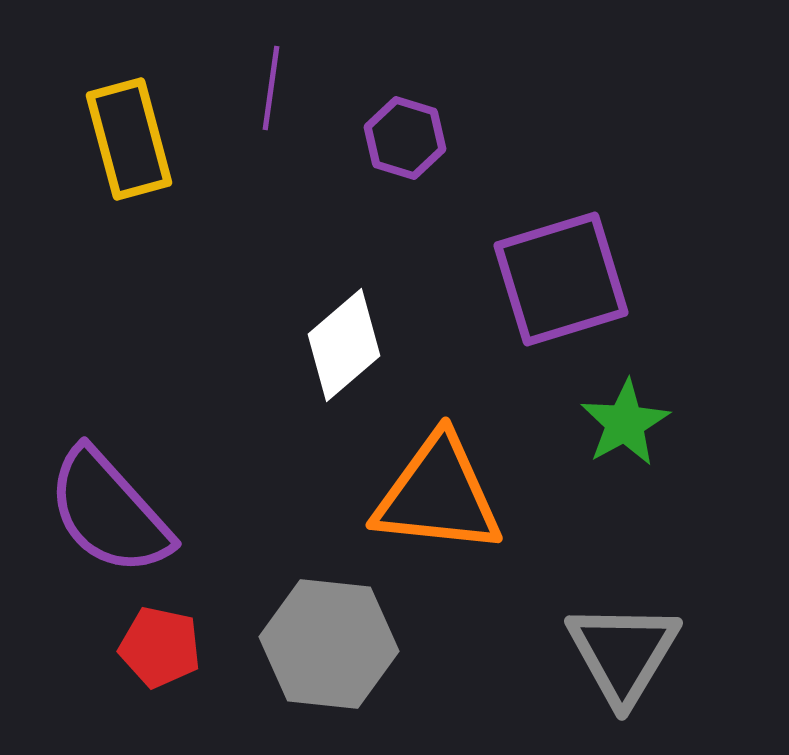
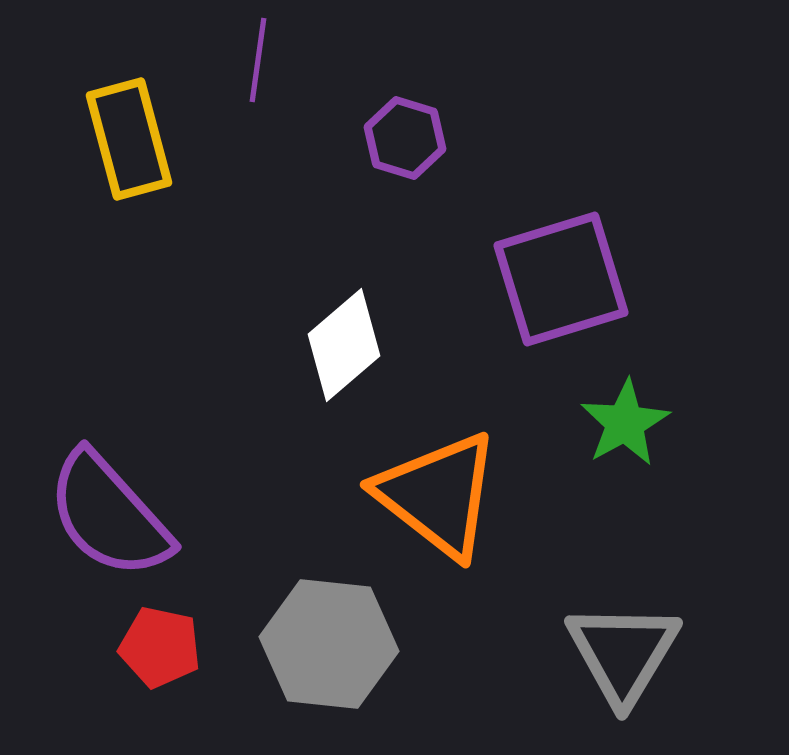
purple line: moved 13 px left, 28 px up
orange triangle: rotated 32 degrees clockwise
purple semicircle: moved 3 px down
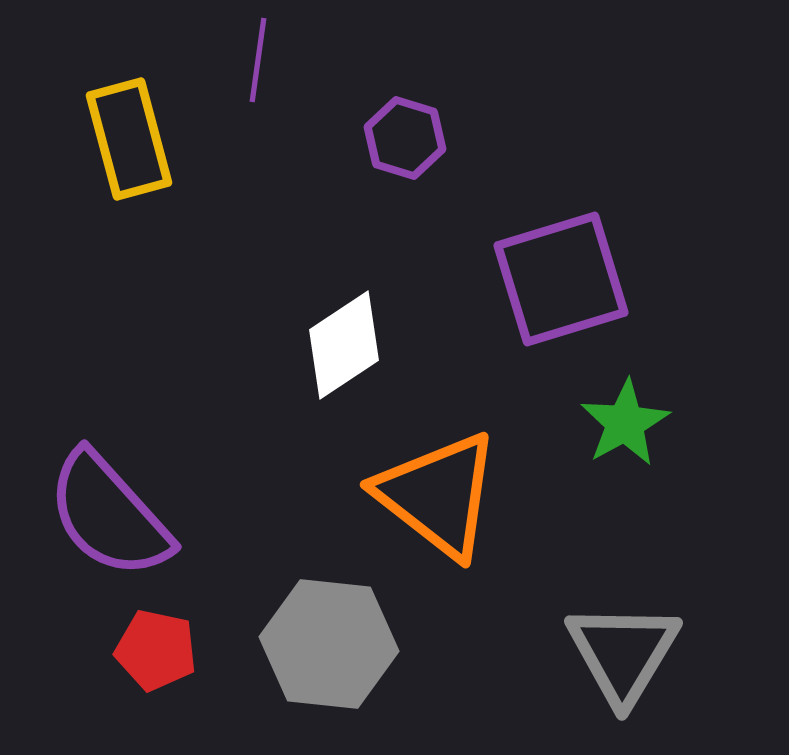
white diamond: rotated 7 degrees clockwise
red pentagon: moved 4 px left, 3 px down
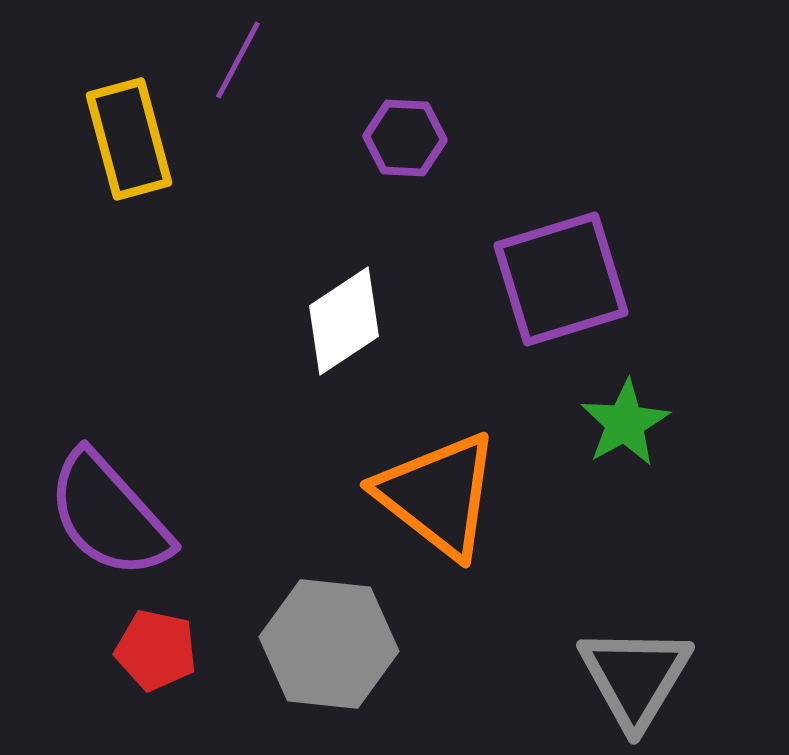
purple line: moved 20 px left; rotated 20 degrees clockwise
purple hexagon: rotated 14 degrees counterclockwise
white diamond: moved 24 px up
gray triangle: moved 12 px right, 24 px down
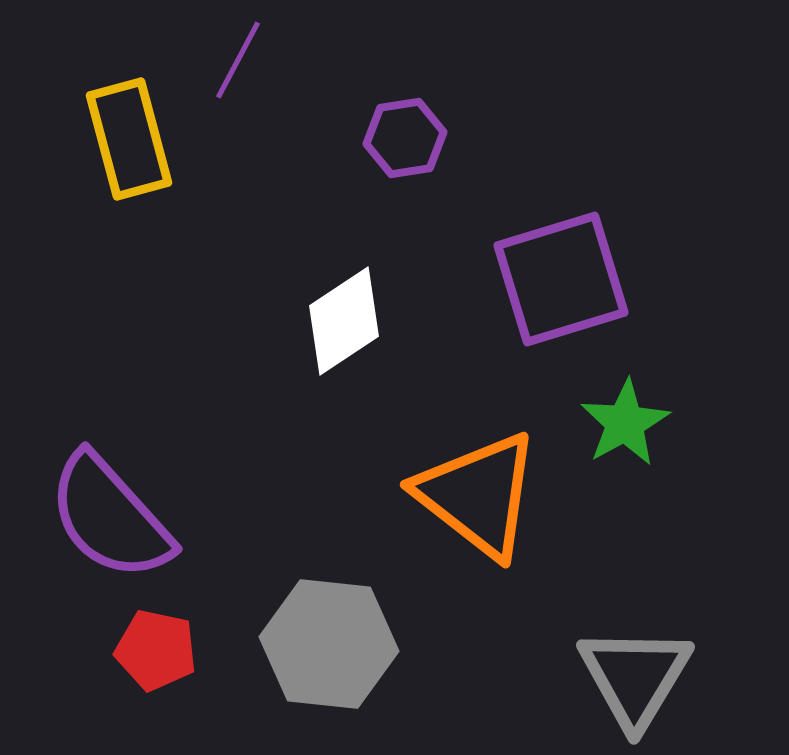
purple hexagon: rotated 12 degrees counterclockwise
orange triangle: moved 40 px right
purple semicircle: moved 1 px right, 2 px down
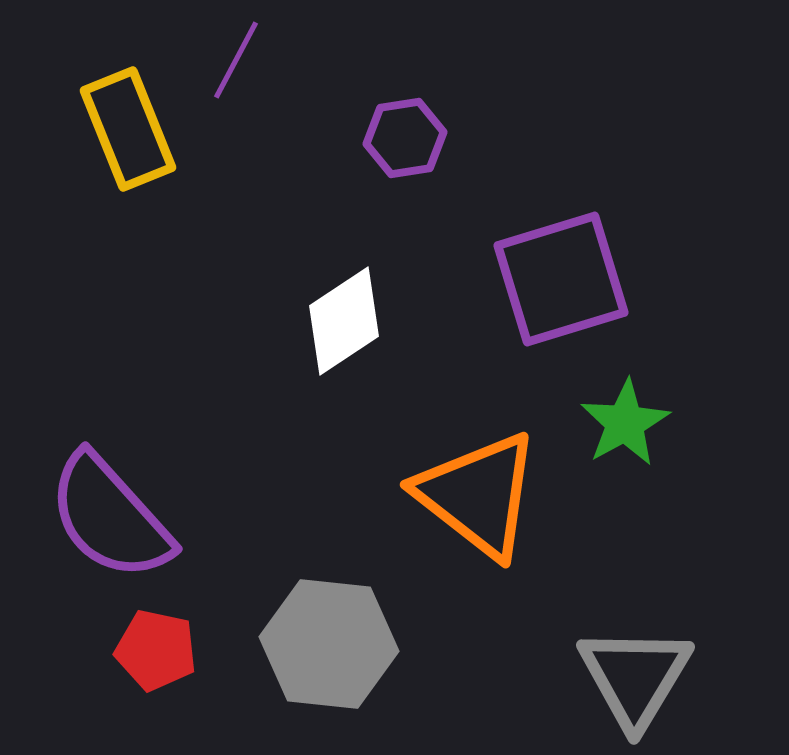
purple line: moved 2 px left
yellow rectangle: moved 1 px left, 10 px up; rotated 7 degrees counterclockwise
